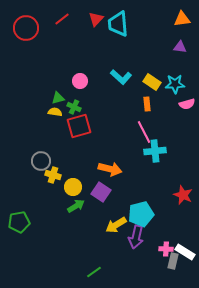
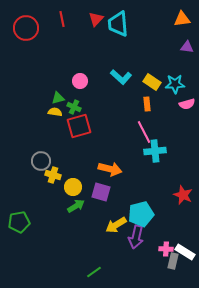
red line: rotated 63 degrees counterclockwise
purple triangle: moved 7 px right
purple square: rotated 18 degrees counterclockwise
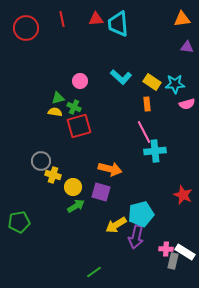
red triangle: rotated 42 degrees clockwise
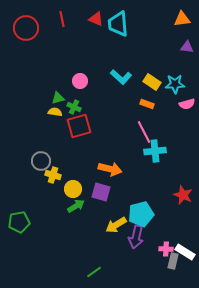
red triangle: rotated 28 degrees clockwise
orange rectangle: rotated 64 degrees counterclockwise
yellow circle: moved 2 px down
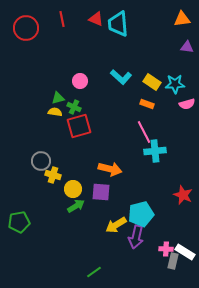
purple square: rotated 12 degrees counterclockwise
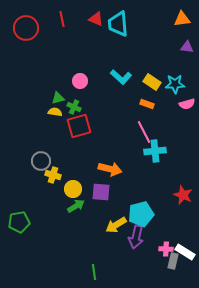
green line: rotated 63 degrees counterclockwise
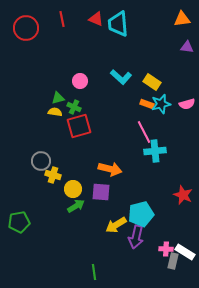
cyan star: moved 14 px left, 20 px down; rotated 12 degrees counterclockwise
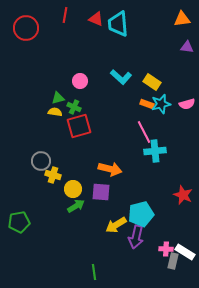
red line: moved 3 px right, 4 px up; rotated 21 degrees clockwise
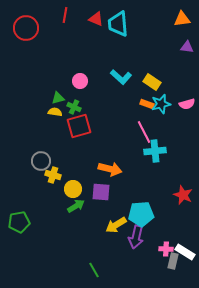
cyan pentagon: rotated 10 degrees clockwise
green line: moved 2 px up; rotated 21 degrees counterclockwise
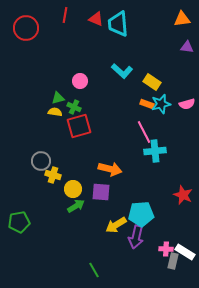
cyan L-shape: moved 1 px right, 6 px up
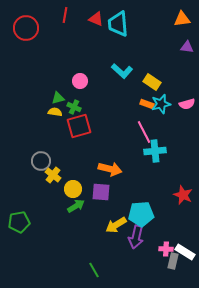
yellow cross: rotated 21 degrees clockwise
